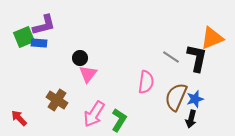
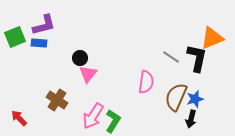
green square: moved 9 px left
pink arrow: moved 1 px left, 2 px down
green L-shape: moved 6 px left, 1 px down
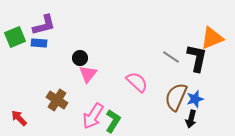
pink semicircle: moved 9 px left; rotated 55 degrees counterclockwise
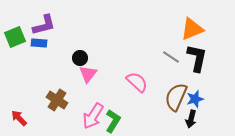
orange triangle: moved 20 px left, 9 px up
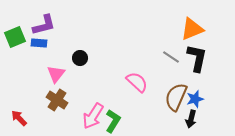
pink triangle: moved 32 px left
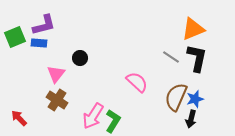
orange triangle: moved 1 px right
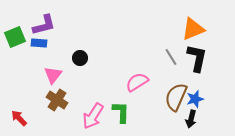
gray line: rotated 24 degrees clockwise
pink triangle: moved 3 px left, 1 px down
pink semicircle: rotated 75 degrees counterclockwise
green L-shape: moved 8 px right, 9 px up; rotated 30 degrees counterclockwise
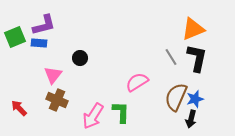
brown cross: rotated 10 degrees counterclockwise
red arrow: moved 10 px up
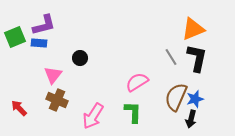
green L-shape: moved 12 px right
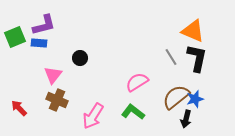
orange triangle: moved 2 px down; rotated 45 degrees clockwise
brown semicircle: rotated 28 degrees clockwise
green L-shape: rotated 55 degrees counterclockwise
black arrow: moved 5 px left
